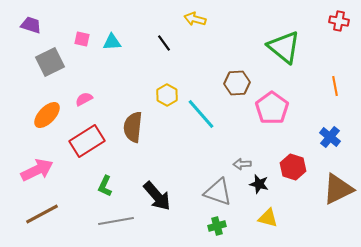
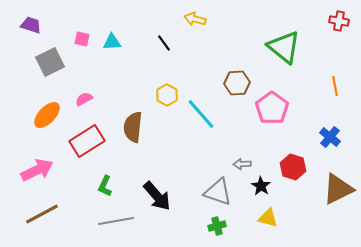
black star: moved 2 px right, 2 px down; rotated 18 degrees clockwise
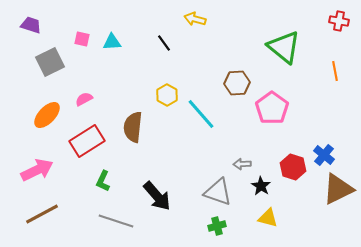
orange line: moved 15 px up
blue cross: moved 6 px left, 18 px down
green L-shape: moved 2 px left, 5 px up
gray line: rotated 28 degrees clockwise
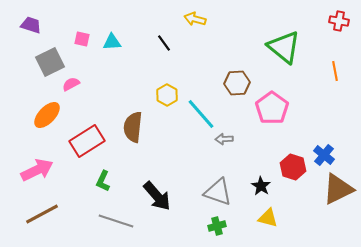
pink semicircle: moved 13 px left, 15 px up
gray arrow: moved 18 px left, 25 px up
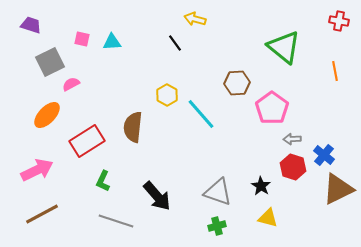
black line: moved 11 px right
gray arrow: moved 68 px right
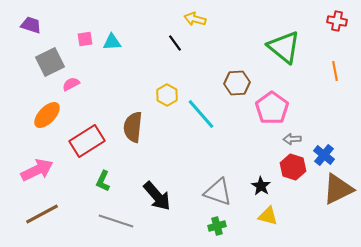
red cross: moved 2 px left
pink square: moved 3 px right; rotated 21 degrees counterclockwise
yellow triangle: moved 2 px up
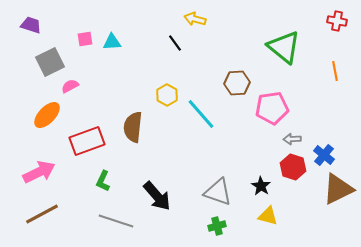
pink semicircle: moved 1 px left, 2 px down
pink pentagon: rotated 28 degrees clockwise
red rectangle: rotated 12 degrees clockwise
pink arrow: moved 2 px right, 2 px down
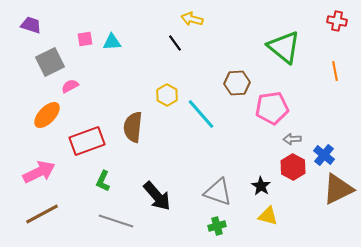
yellow arrow: moved 3 px left
red hexagon: rotated 10 degrees clockwise
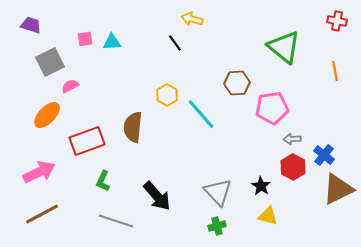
gray triangle: rotated 28 degrees clockwise
